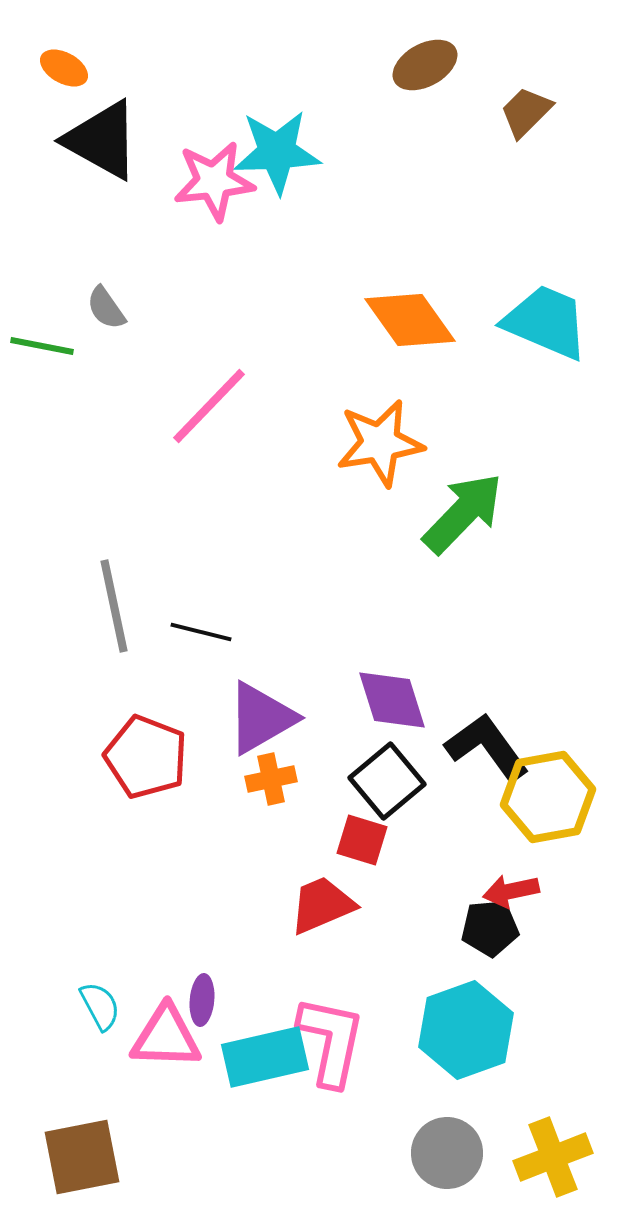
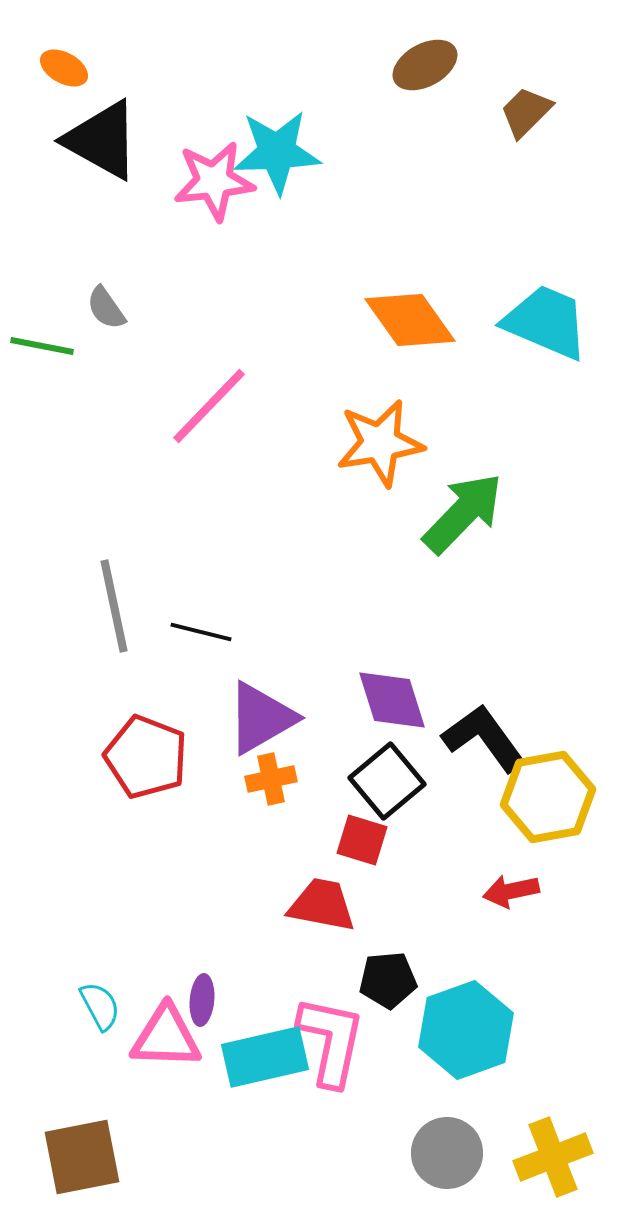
black L-shape: moved 3 px left, 9 px up
red trapezoid: rotated 34 degrees clockwise
black pentagon: moved 102 px left, 52 px down
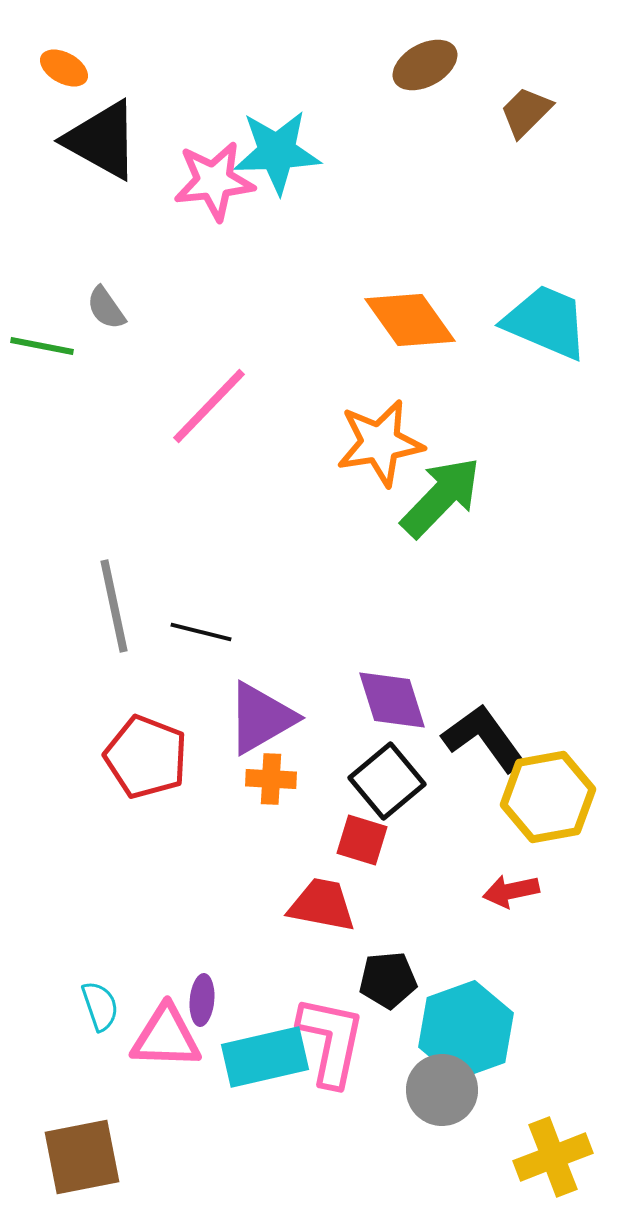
green arrow: moved 22 px left, 16 px up
orange cross: rotated 15 degrees clockwise
cyan semicircle: rotated 9 degrees clockwise
gray circle: moved 5 px left, 63 px up
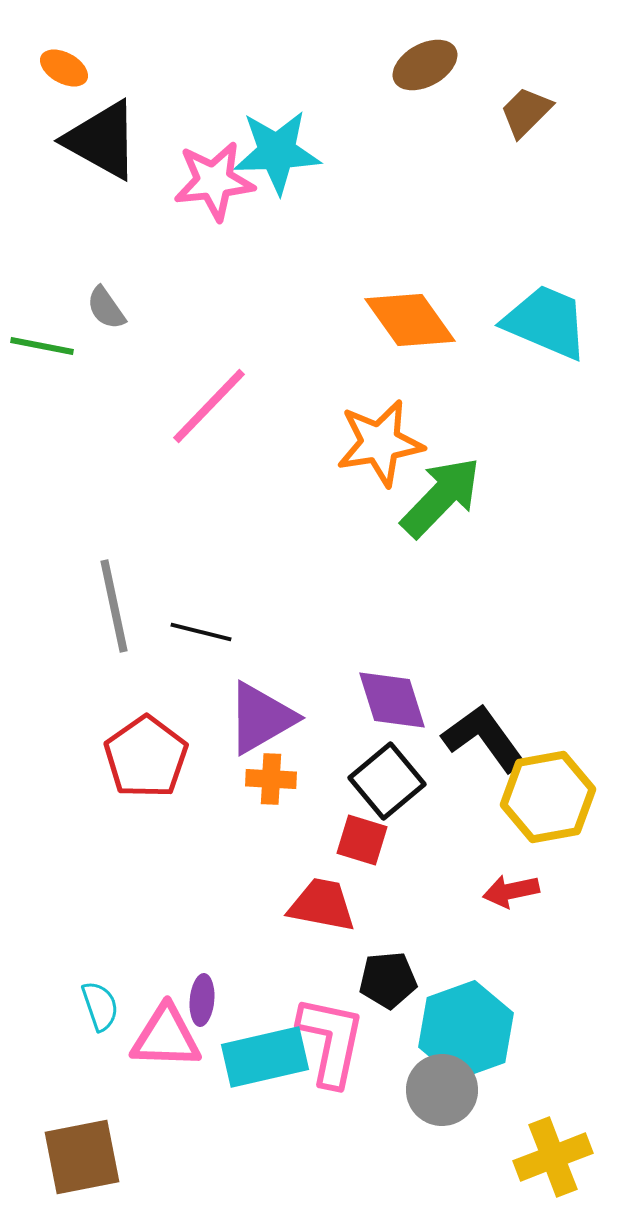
red pentagon: rotated 16 degrees clockwise
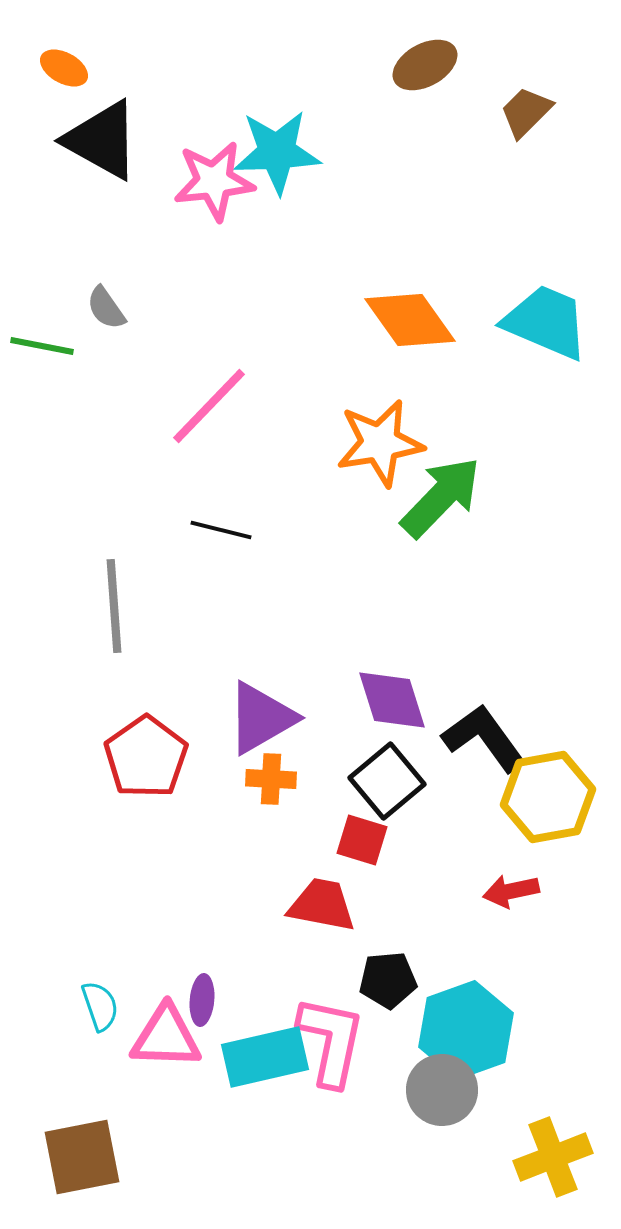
gray line: rotated 8 degrees clockwise
black line: moved 20 px right, 102 px up
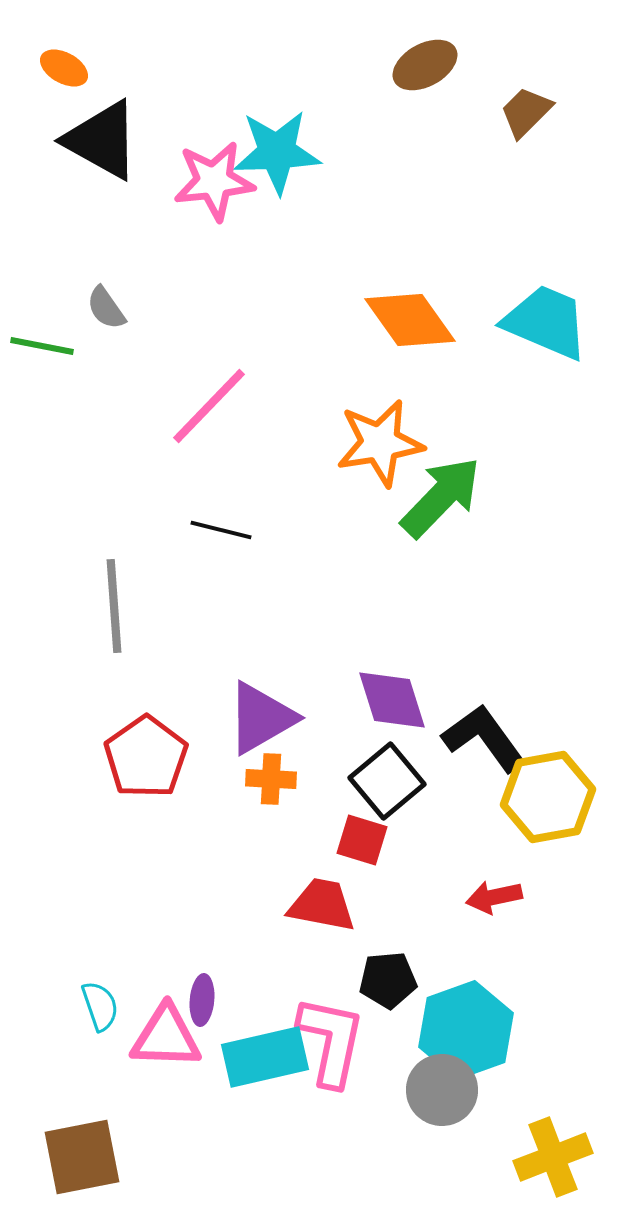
red arrow: moved 17 px left, 6 px down
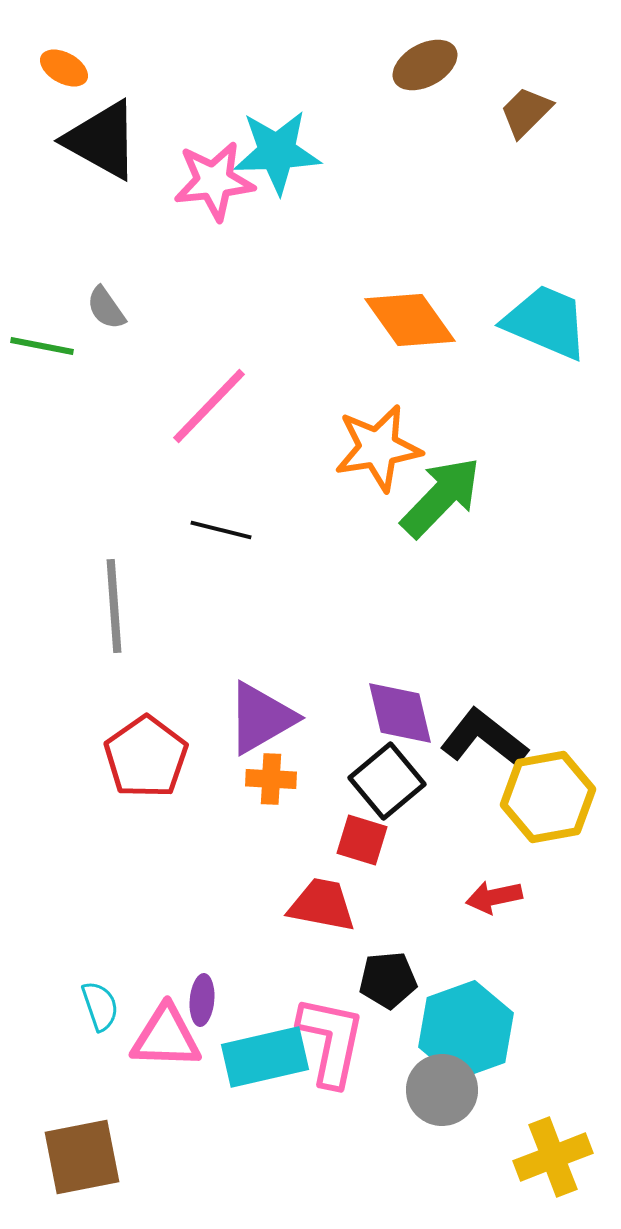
orange star: moved 2 px left, 5 px down
purple diamond: moved 8 px right, 13 px down; rotated 4 degrees clockwise
black L-shape: rotated 16 degrees counterclockwise
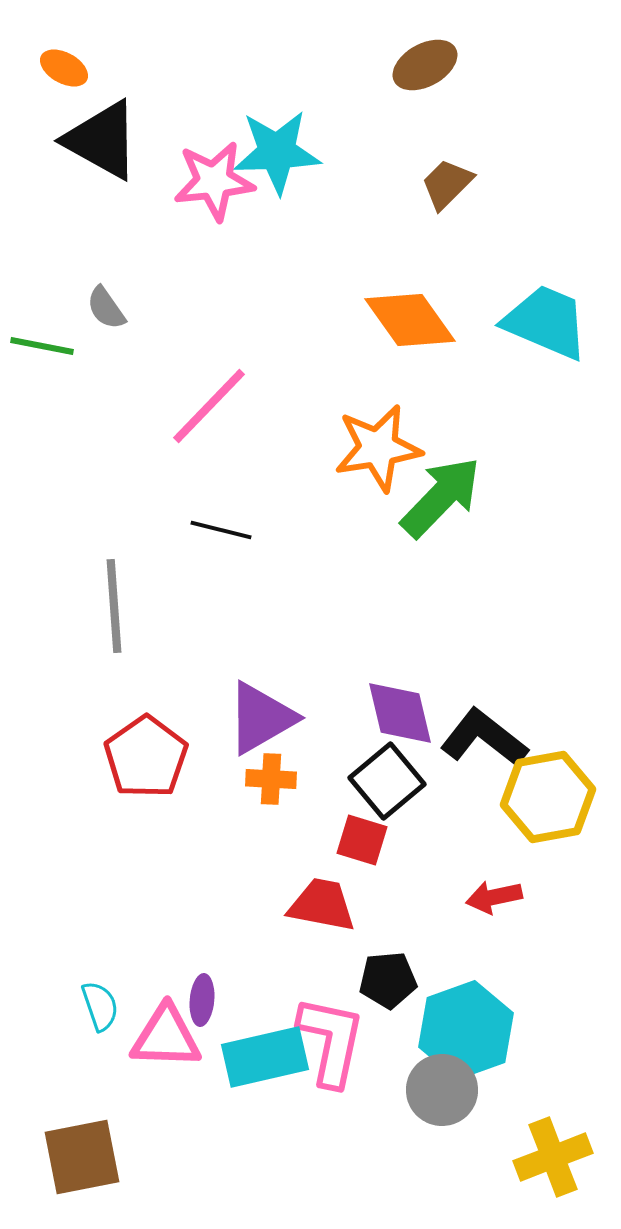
brown trapezoid: moved 79 px left, 72 px down
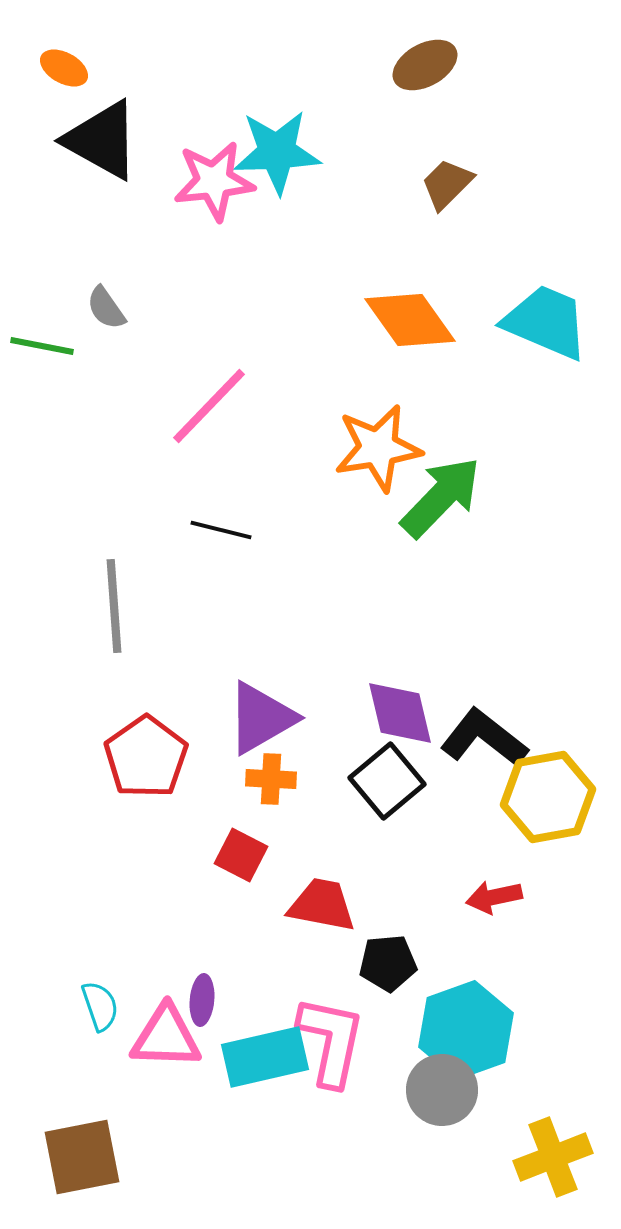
red square: moved 121 px left, 15 px down; rotated 10 degrees clockwise
black pentagon: moved 17 px up
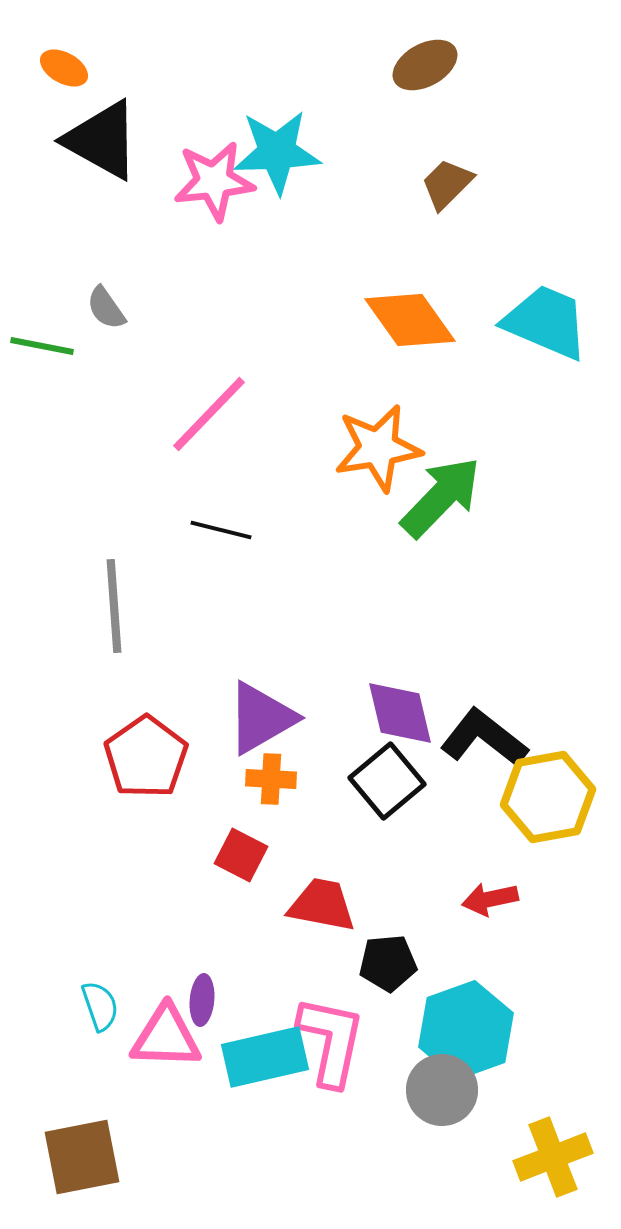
pink line: moved 8 px down
red arrow: moved 4 px left, 2 px down
